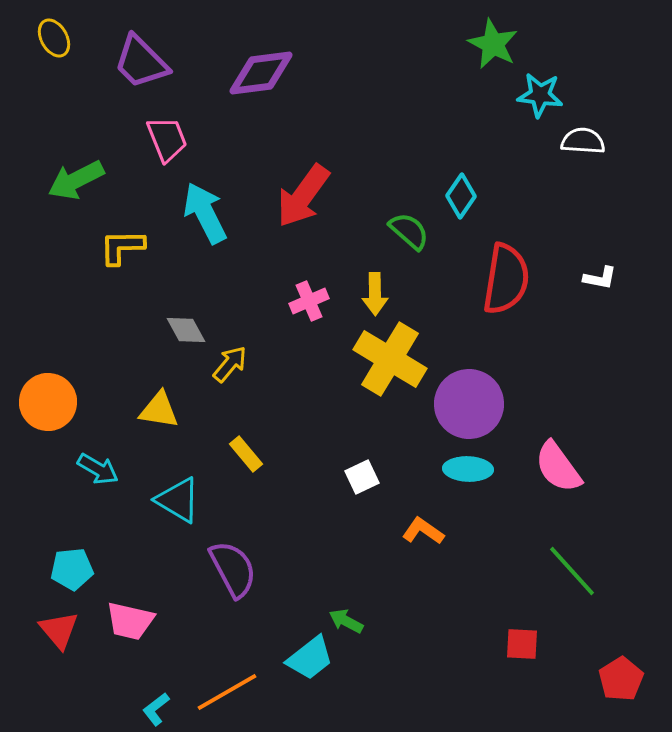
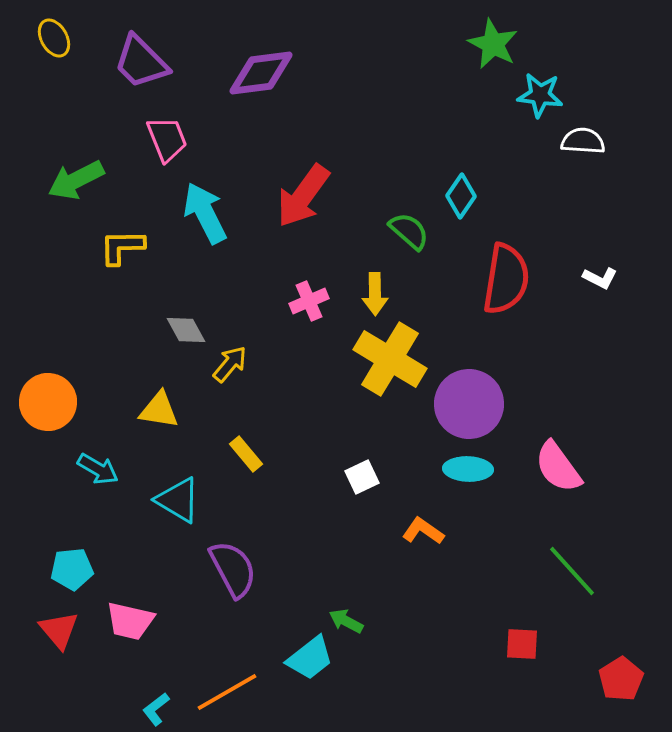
white L-shape at (600, 278): rotated 16 degrees clockwise
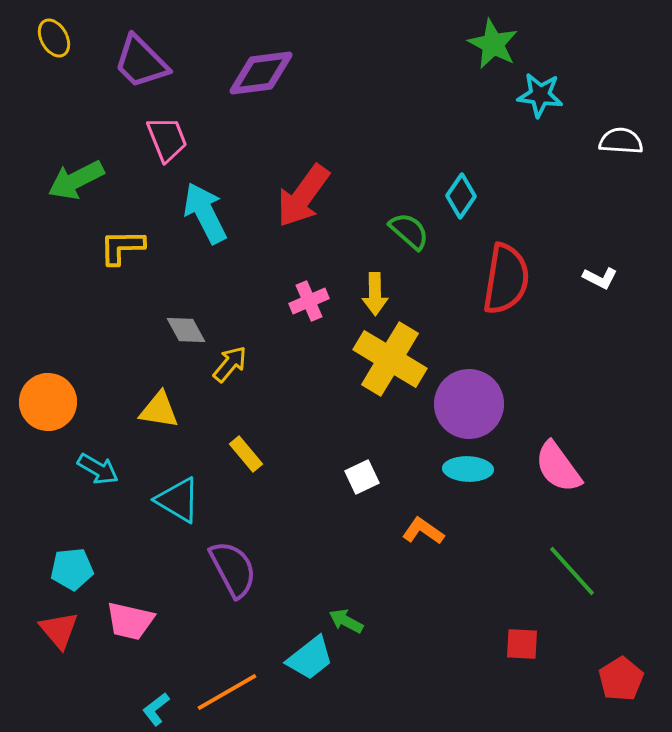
white semicircle at (583, 141): moved 38 px right
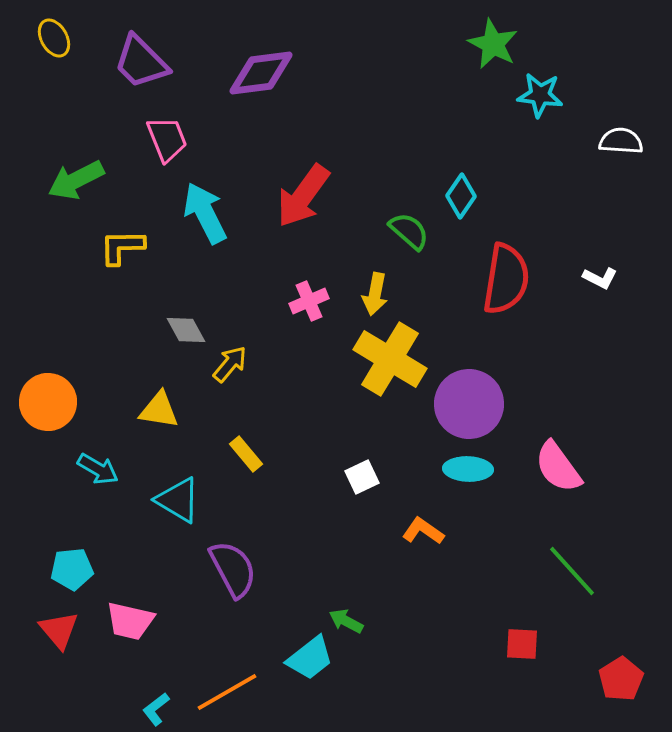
yellow arrow at (375, 294): rotated 12 degrees clockwise
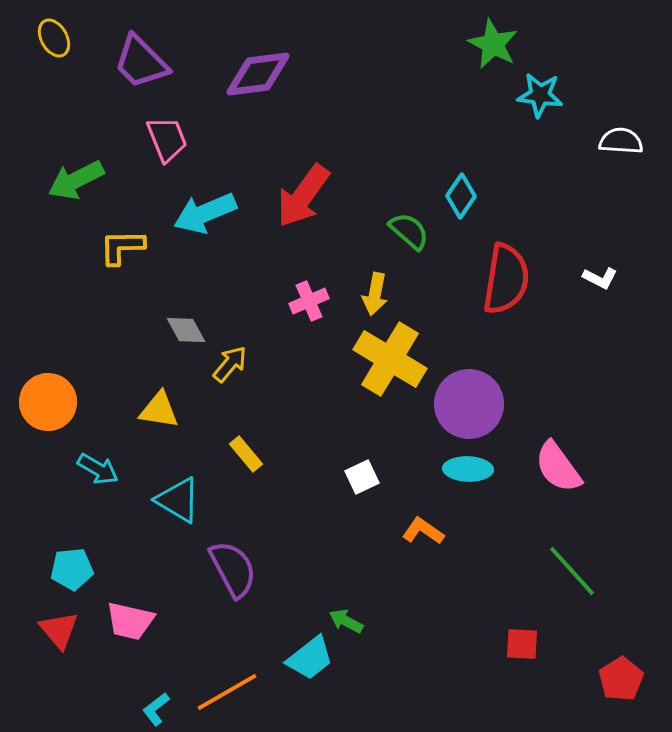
purple diamond at (261, 73): moved 3 px left, 1 px down
cyan arrow at (205, 213): rotated 86 degrees counterclockwise
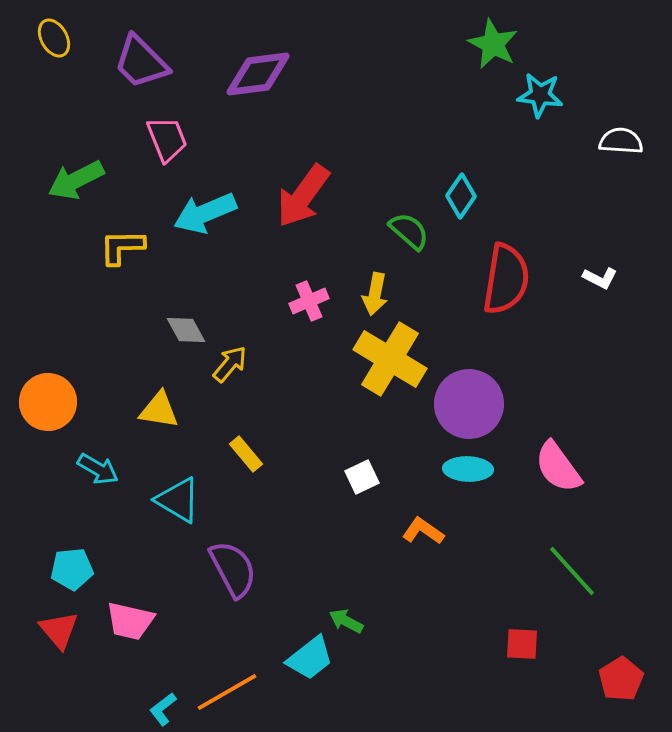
cyan L-shape at (156, 709): moved 7 px right
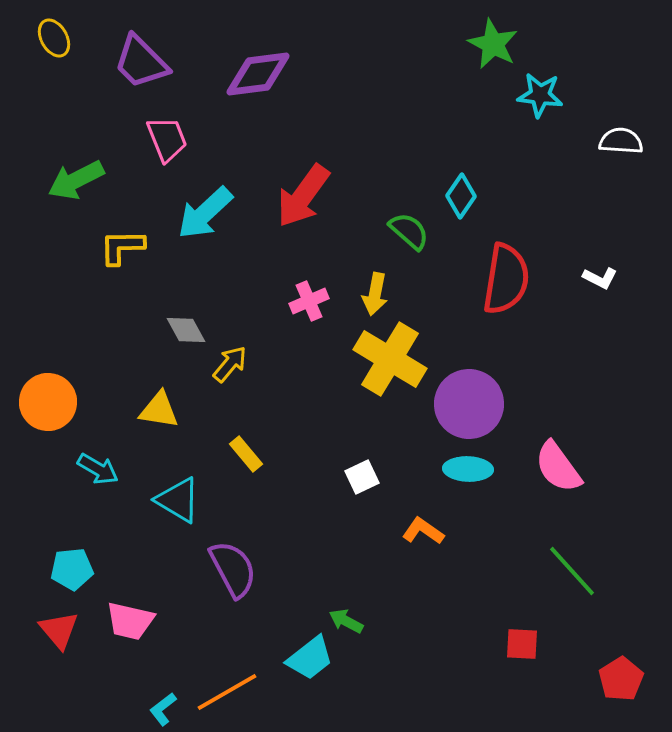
cyan arrow at (205, 213): rotated 20 degrees counterclockwise
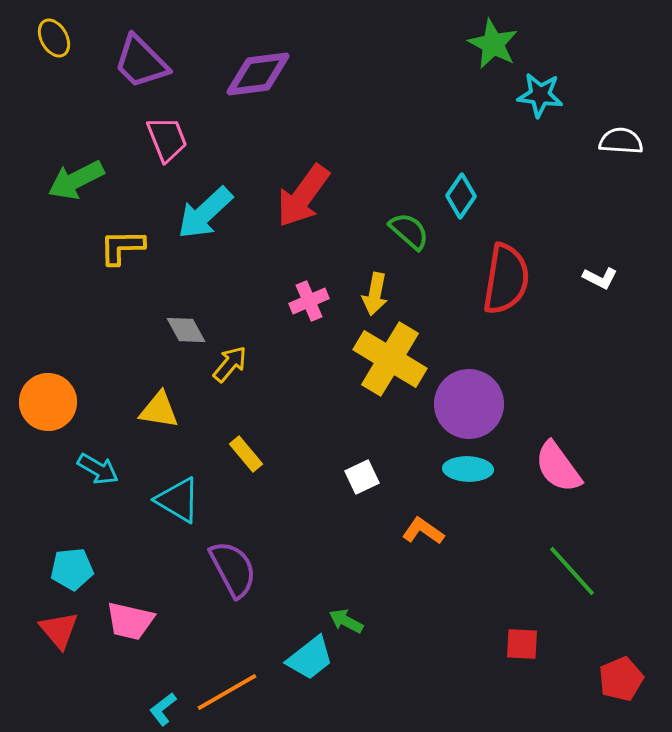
red pentagon at (621, 679): rotated 9 degrees clockwise
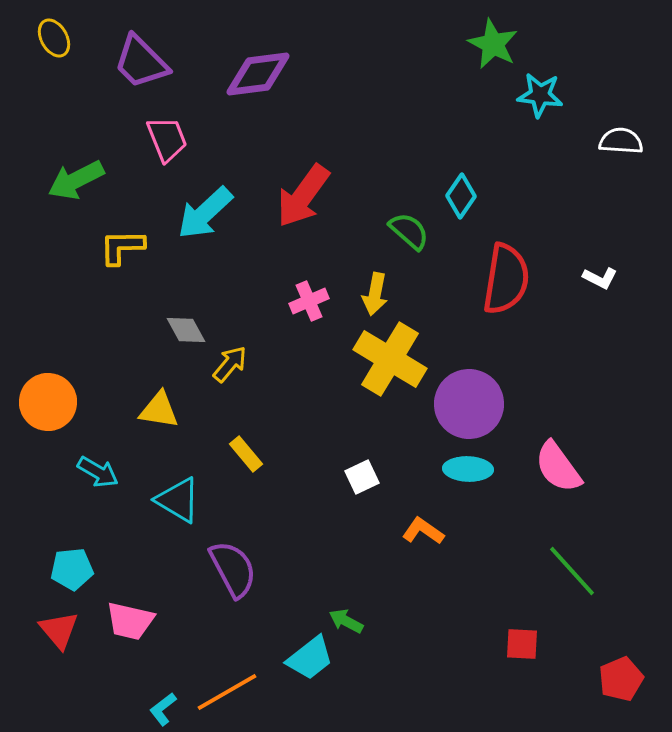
cyan arrow at (98, 469): moved 3 px down
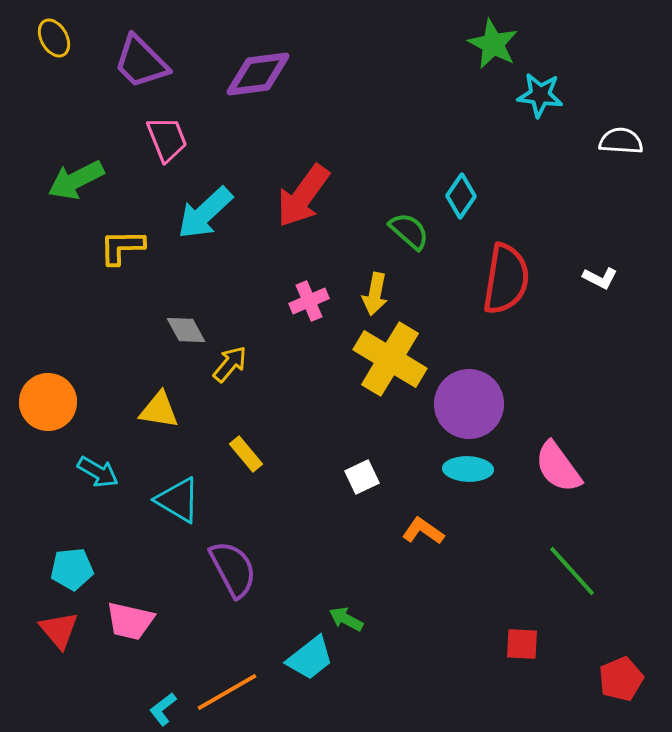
green arrow at (346, 621): moved 2 px up
